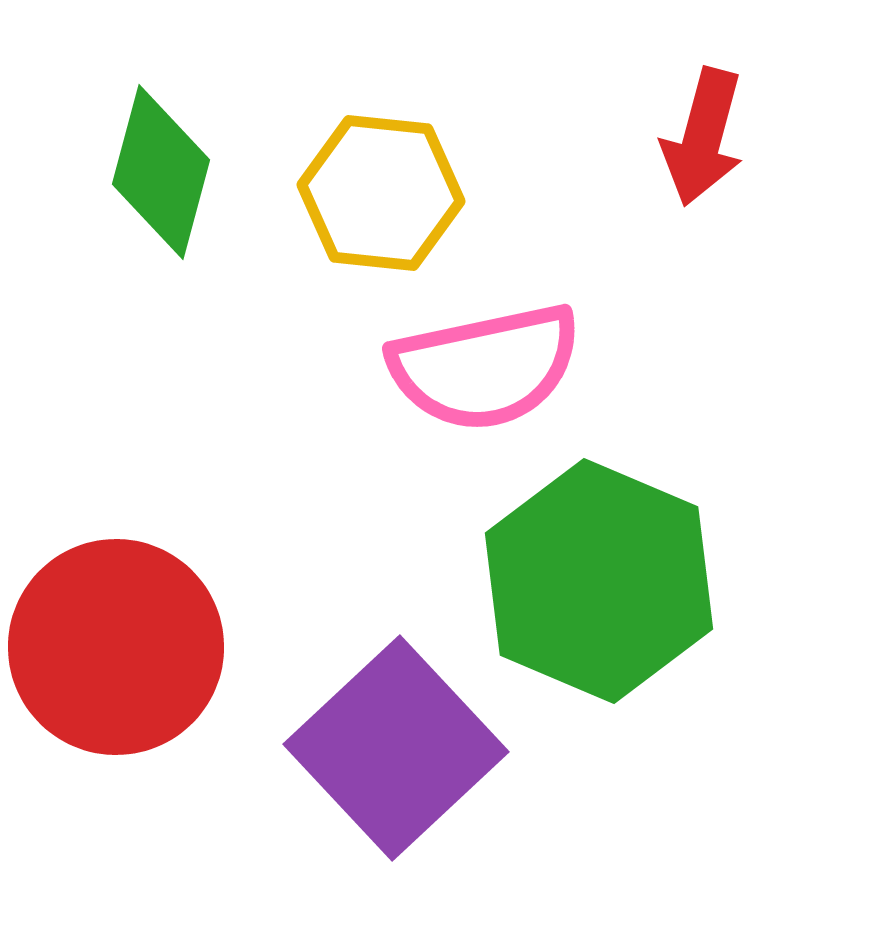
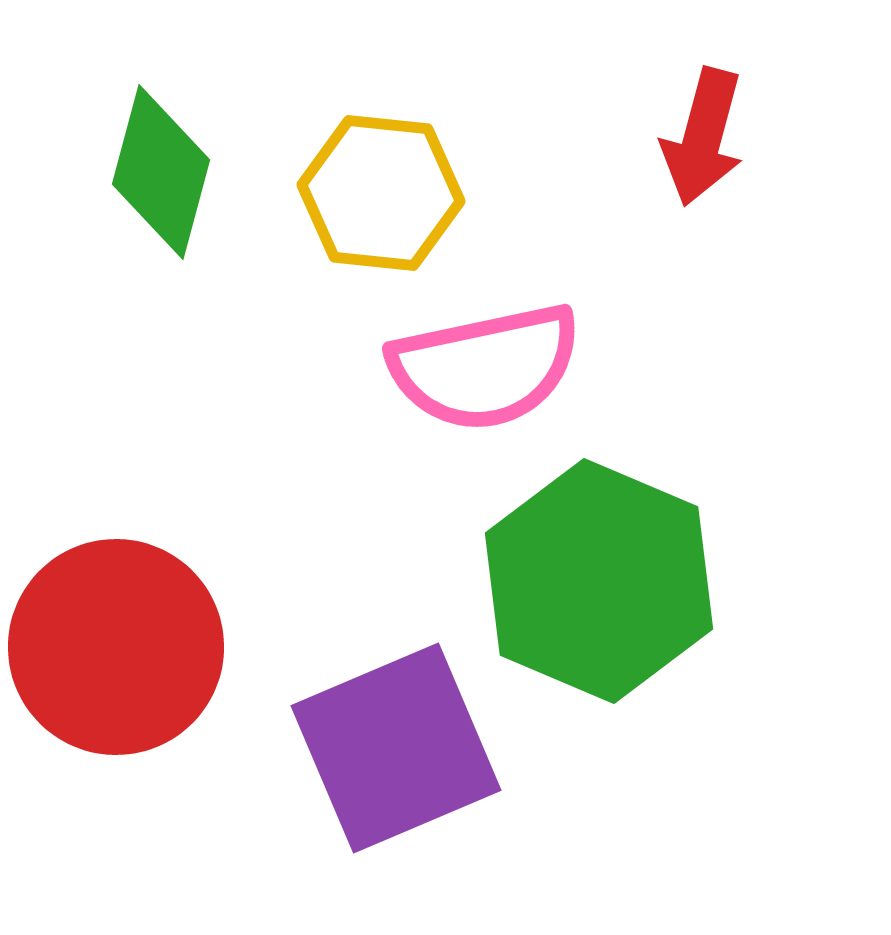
purple square: rotated 20 degrees clockwise
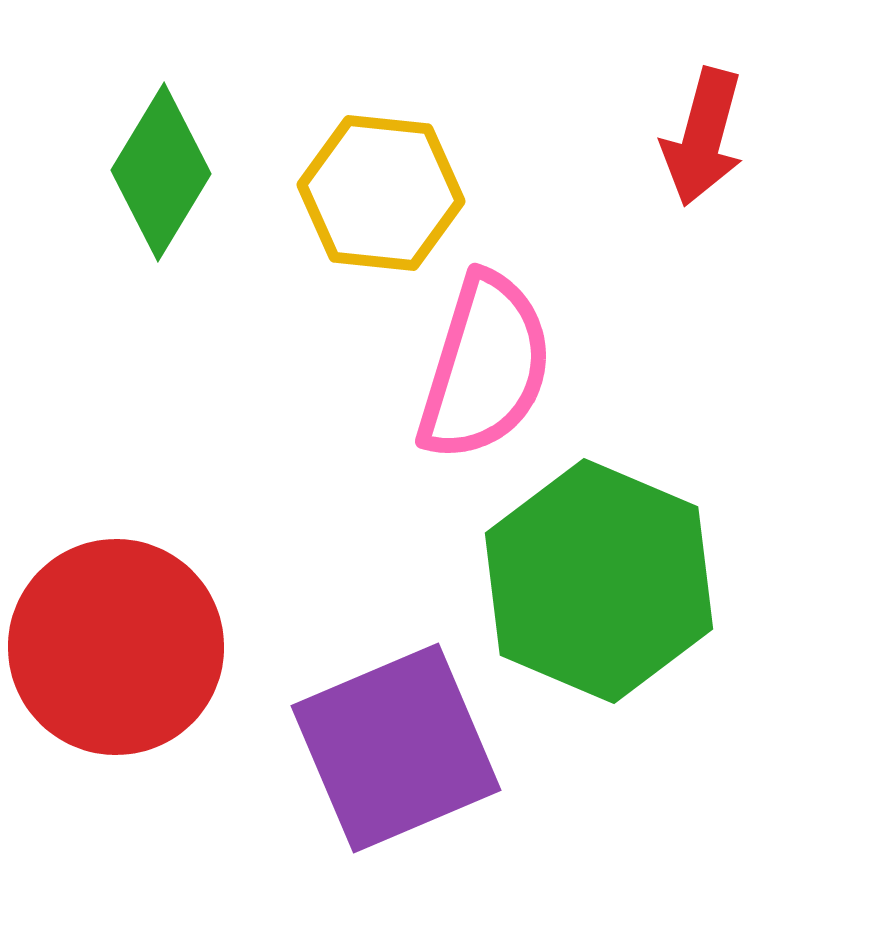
green diamond: rotated 16 degrees clockwise
pink semicircle: rotated 61 degrees counterclockwise
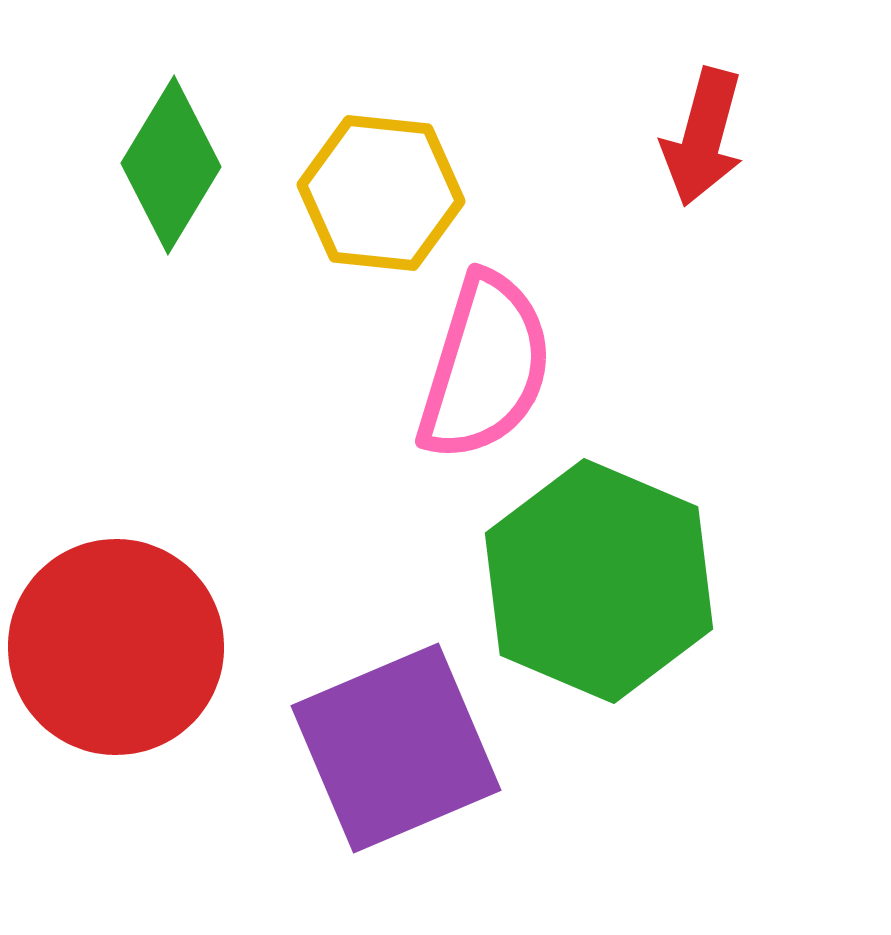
green diamond: moved 10 px right, 7 px up
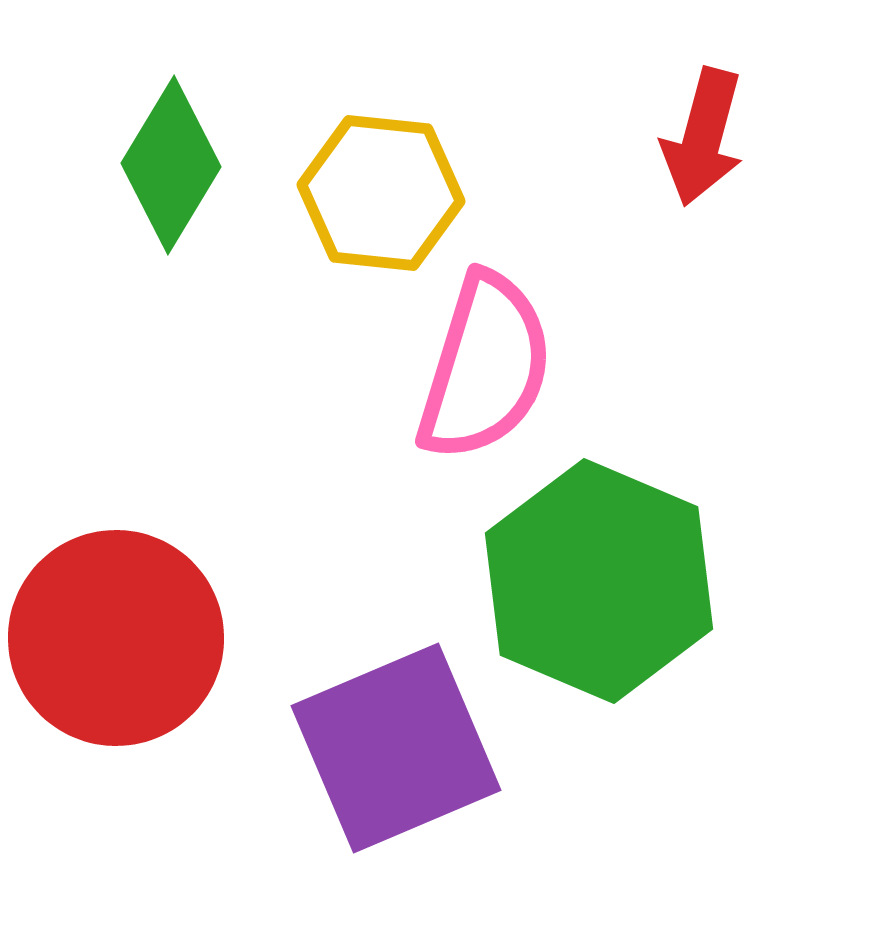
red circle: moved 9 px up
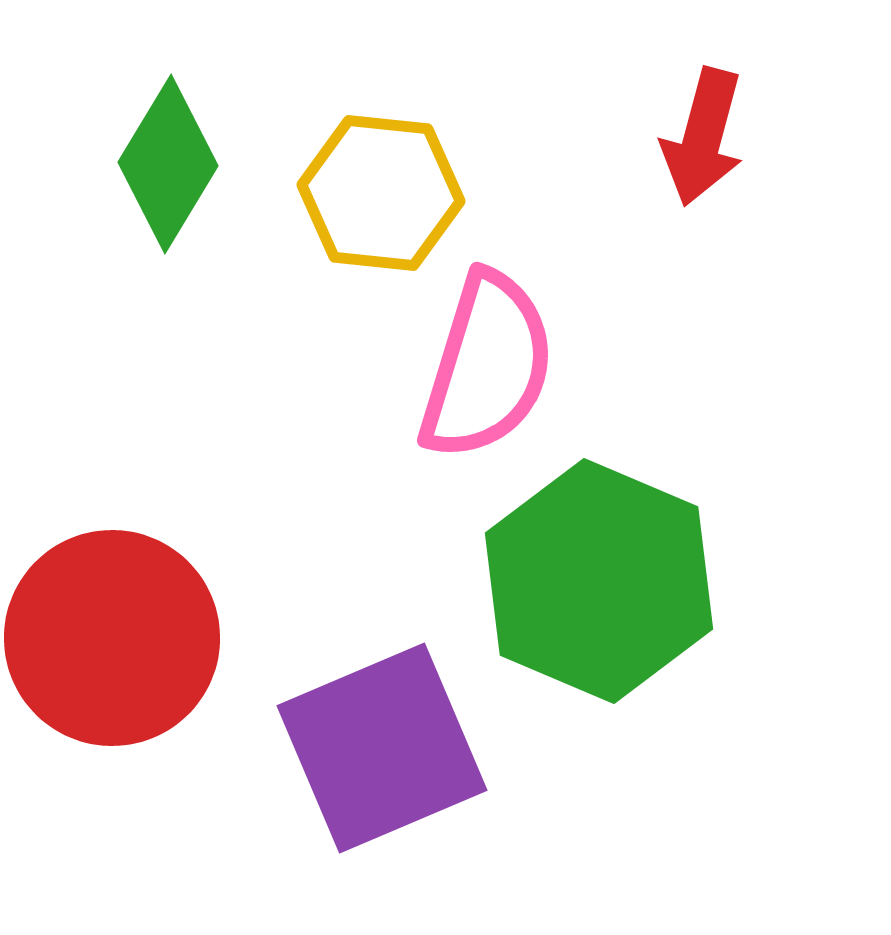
green diamond: moved 3 px left, 1 px up
pink semicircle: moved 2 px right, 1 px up
red circle: moved 4 px left
purple square: moved 14 px left
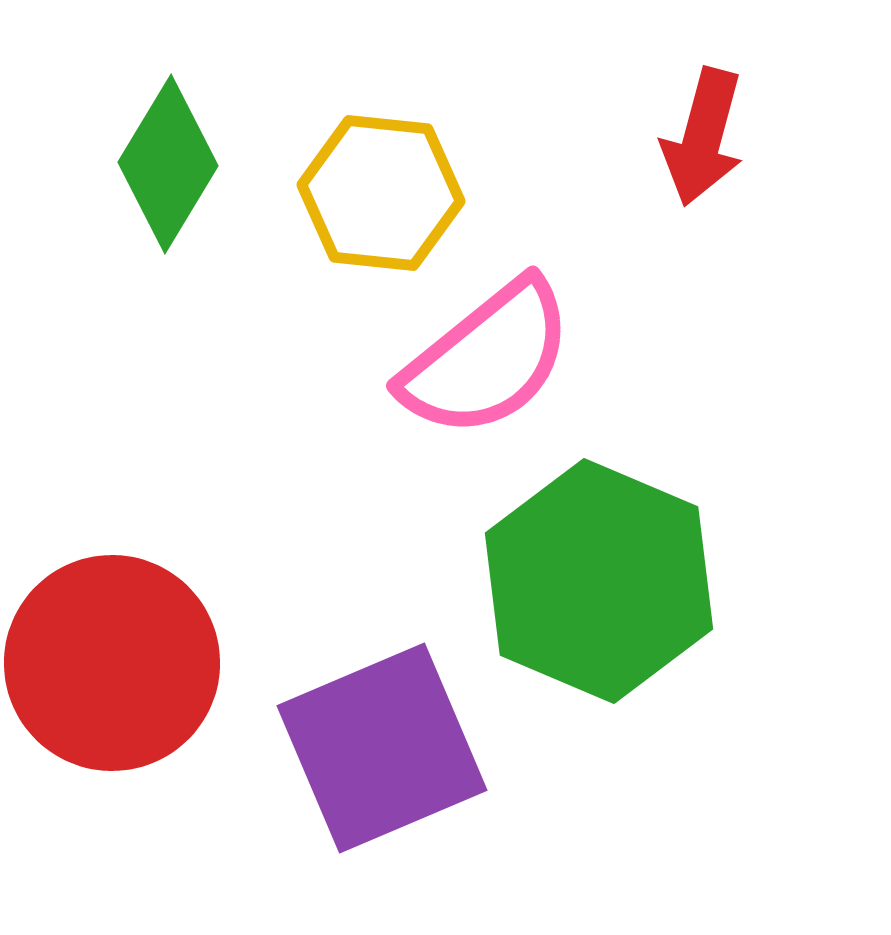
pink semicircle: moved 7 px up; rotated 34 degrees clockwise
red circle: moved 25 px down
